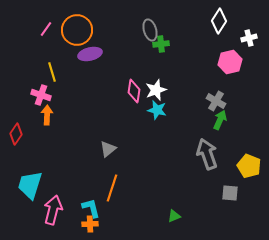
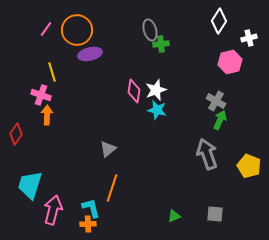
gray square: moved 15 px left, 21 px down
orange cross: moved 2 px left
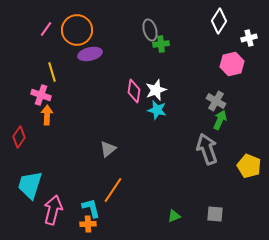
pink hexagon: moved 2 px right, 2 px down
red diamond: moved 3 px right, 3 px down
gray arrow: moved 5 px up
orange line: moved 1 px right, 2 px down; rotated 16 degrees clockwise
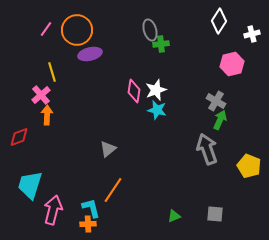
white cross: moved 3 px right, 4 px up
pink cross: rotated 30 degrees clockwise
red diamond: rotated 35 degrees clockwise
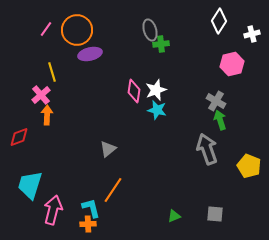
green arrow: rotated 42 degrees counterclockwise
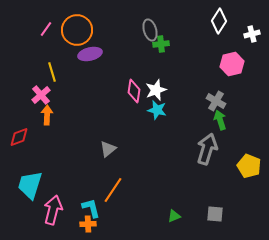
gray arrow: rotated 36 degrees clockwise
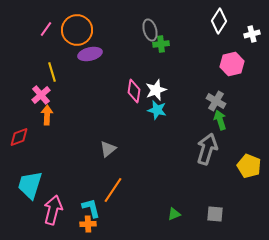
green triangle: moved 2 px up
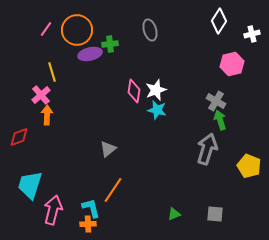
green cross: moved 51 px left
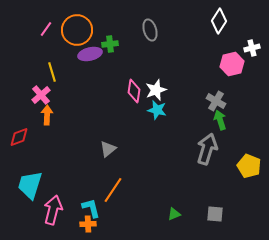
white cross: moved 14 px down
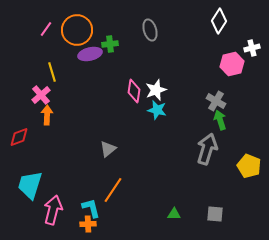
green triangle: rotated 24 degrees clockwise
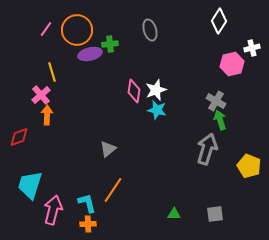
cyan L-shape: moved 4 px left, 5 px up
gray square: rotated 12 degrees counterclockwise
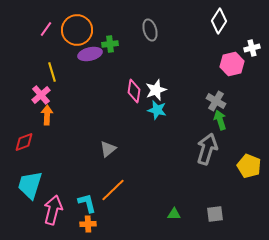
red diamond: moved 5 px right, 5 px down
orange line: rotated 12 degrees clockwise
